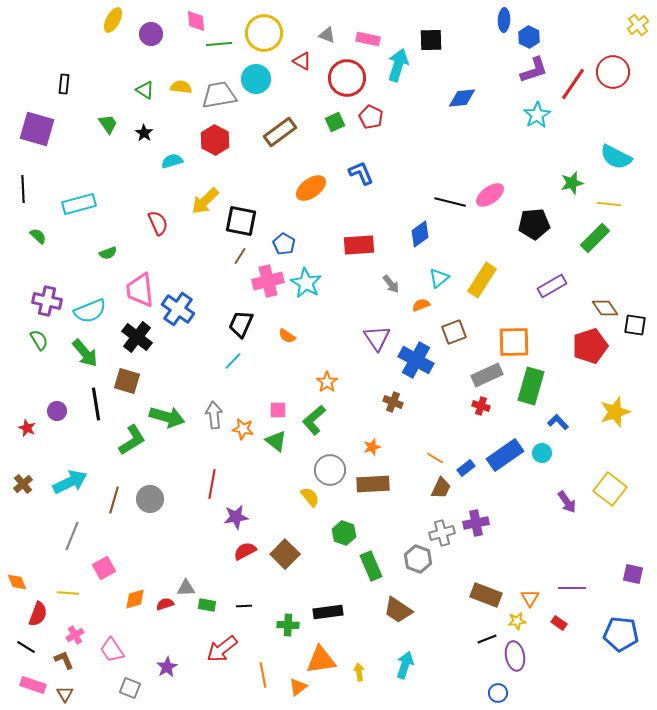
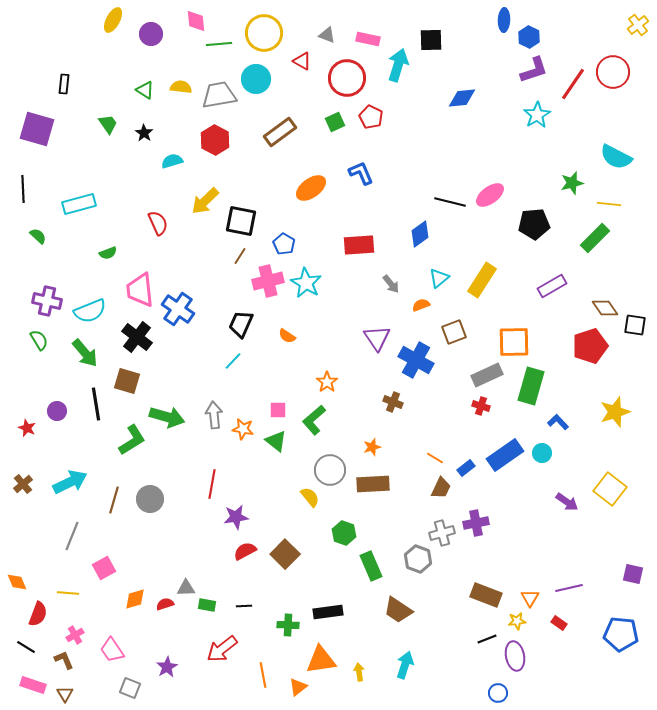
purple arrow at (567, 502): rotated 20 degrees counterclockwise
purple line at (572, 588): moved 3 px left; rotated 12 degrees counterclockwise
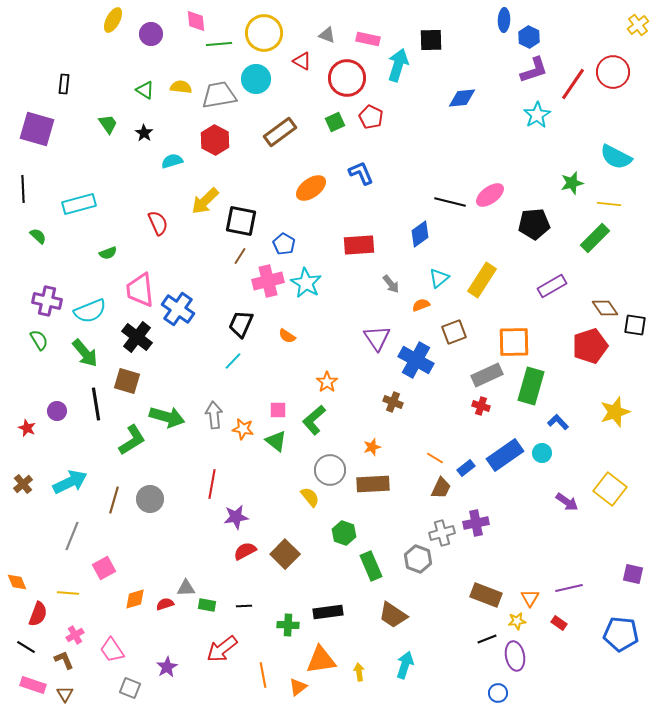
brown trapezoid at (398, 610): moved 5 px left, 5 px down
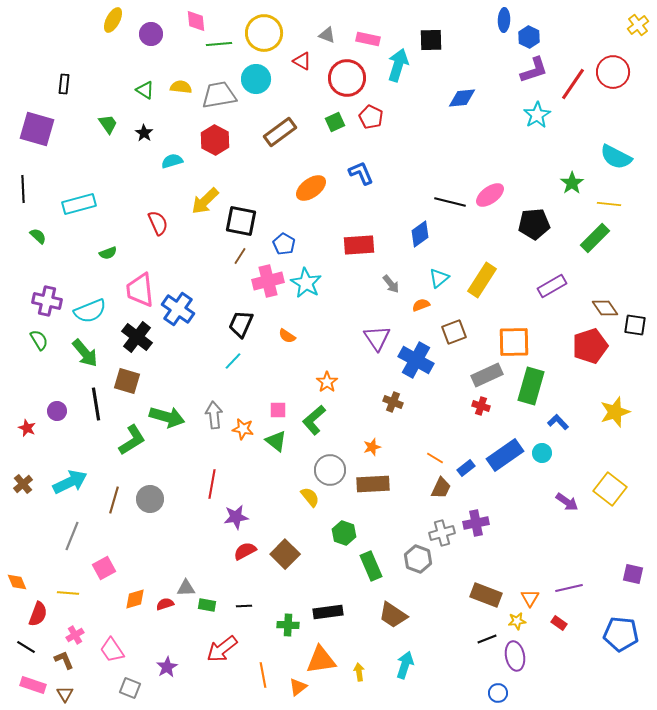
green star at (572, 183): rotated 20 degrees counterclockwise
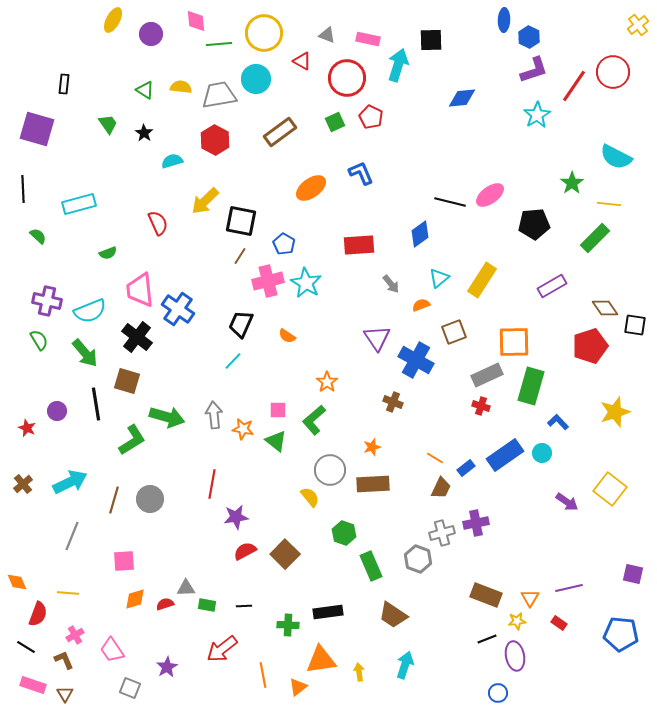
red line at (573, 84): moved 1 px right, 2 px down
pink square at (104, 568): moved 20 px right, 7 px up; rotated 25 degrees clockwise
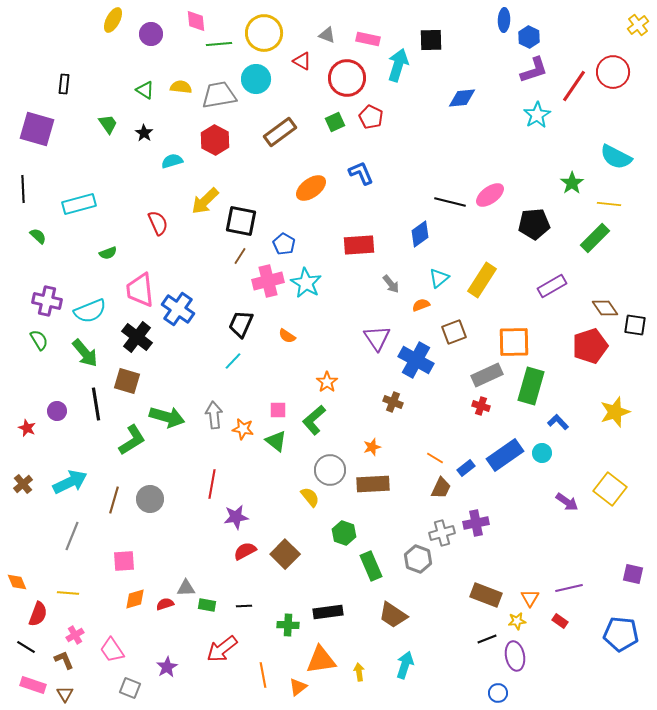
red rectangle at (559, 623): moved 1 px right, 2 px up
